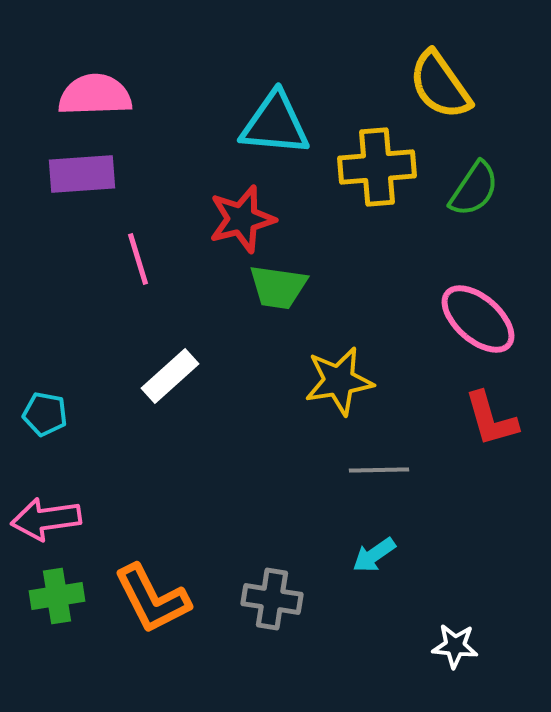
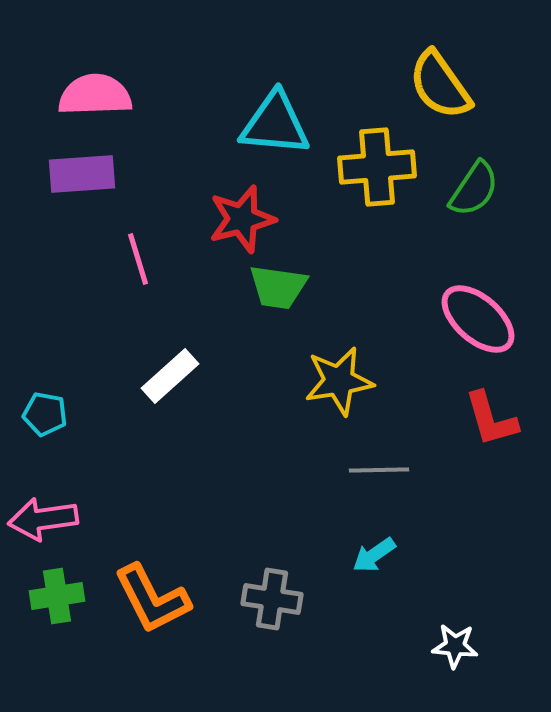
pink arrow: moved 3 px left
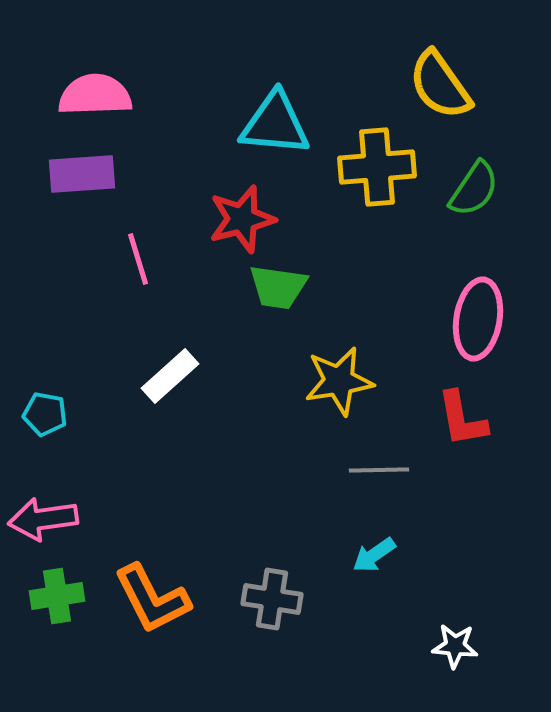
pink ellipse: rotated 58 degrees clockwise
red L-shape: moved 29 px left; rotated 6 degrees clockwise
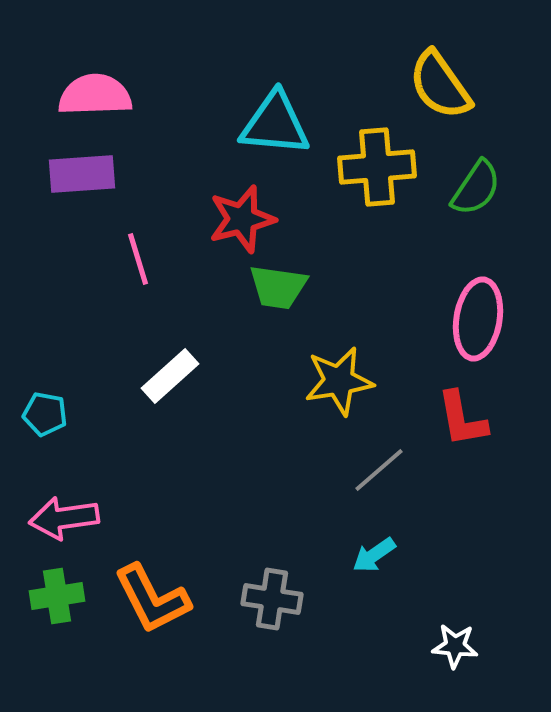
green semicircle: moved 2 px right, 1 px up
gray line: rotated 40 degrees counterclockwise
pink arrow: moved 21 px right, 1 px up
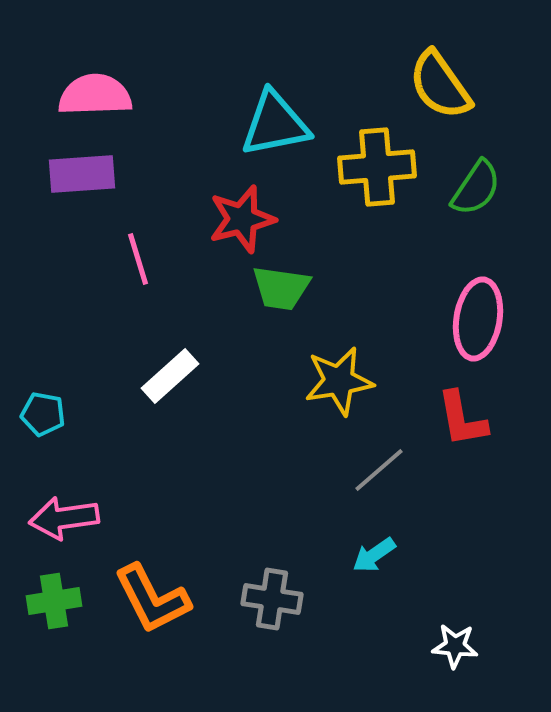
cyan triangle: rotated 16 degrees counterclockwise
green trapezoid: moved 3 px right, 1 px down
cyan pentagon: moved 2 px left
green cross: moved 3 px left, 5 px down
